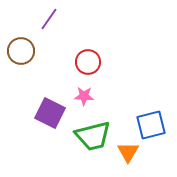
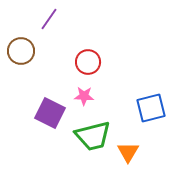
blue square: moved 17 px up
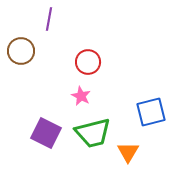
purple line: rotated 25 degrees counterclockwise
pink star: moved 3 px left; rotated 24 degrees clockwise
blue square: moved 4 px down
purple square: moved 4 px left, 20 px down
green trapezoid: moved 3 px up
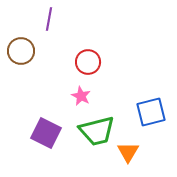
green trapezoid: moved 4 px right, 2 px up
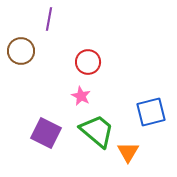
green trapezoid: rotated 126 degrees counterclockwise
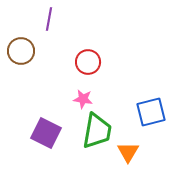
pink star: moved 2 px right, 3 px down; rotated 18 degrees counterclockwise
green trapezoid: rotated 60 degrees clockwise
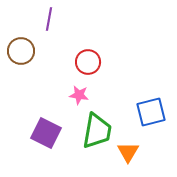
pink star: moved 4 px left, 4 px up
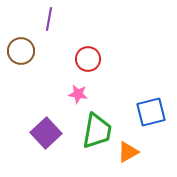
red circle: moved 3 px up
pink star: moved 1 px left, 1 px up
purple square: rotated 20 degrees clockwise
orange triangle: rotated 30 degrees clockwise
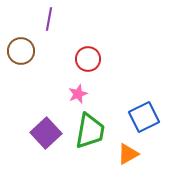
pink star: rotated 30 degrees counterclockwise
blue square: moved 7 px left, 5 px down; rotated 12 degrees counterclockwise
green trapezoid: moved 7 px left
orange triangle: moved 2 px down
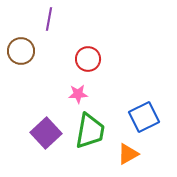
pink star: rotated 18 degrees clockwise
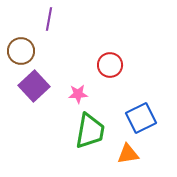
red circle: moved 22 px right, 6 px down
blue square: moved 3 px left, 1 px down
purple square: moved 12 px left, 47 px up
orange triangle: rotated 20 degrees clockwise
